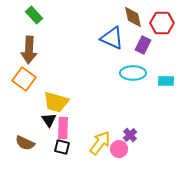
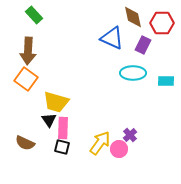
brown arrow: moved 1 px left, 1 px down
orange square: moved 2 px right
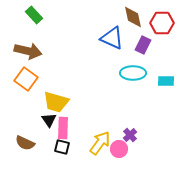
brown arrow: rotated 80 degrees counterclockwise
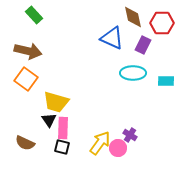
purple cross: rotated 16 degrees counterclockwise
pink circle: moved 1 px left, 1 px up
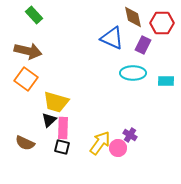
black triangle: rotated 21 degrees clockwise
